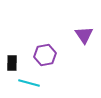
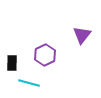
purple triangle: moved 2 px left; rotated 12 degrees clockwise
purple hexagon: rotated 15 degrees counterclockwise
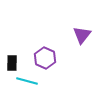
purple hexagon: moved 3 px down; rotated 10 degrees counterclockwise
cyan line: moved 2 px left, 2 px up
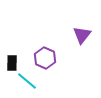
cyan line: rotated 25 degrees clockwise
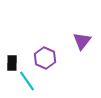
purple triangle: moved 6 px down
cyan line: rotated 15 degrees clockwise
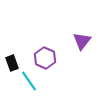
black rectangle: rotated 21 degrees counterclockwise
cyan line: moved 2 px right
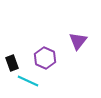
purple triangle: moved 4 px left
cyan line: moved 1 px left; rotated 30 degrees counterclockwise
